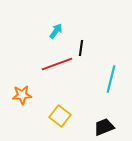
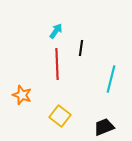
red line: rotated 72 degrees counterclockwise
orange star: rotated 24 degrees clockwise
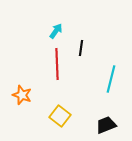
black trapezoid: moved 2 px right, 2 px up
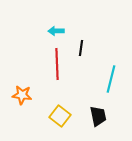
cyan arrow: rotated 126 degrees counterclockwise
orange star: rotated 12 degrees counterclockwise
black trapezoid: moved 8 px left, 9 px up; rotated 100 degrees clockwise
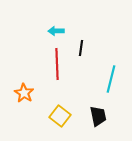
orange star: moved 2 px right, 2 px up; rotated 24 degrees clockwise
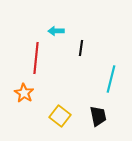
red line: moved 21 px left, 6 px up; rotated 8 degrees clockwise
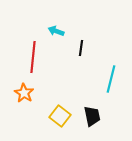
cyan arrow: rotated 21 degrees clockwise
red line: moved 3 px left, 1 px up
black trapezoid: moved 6 px left
